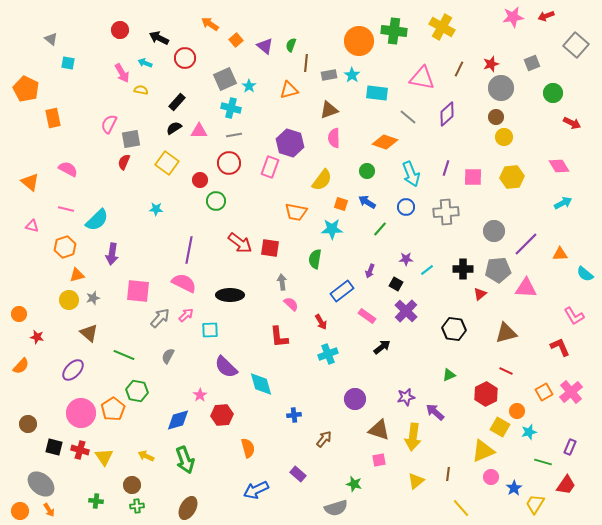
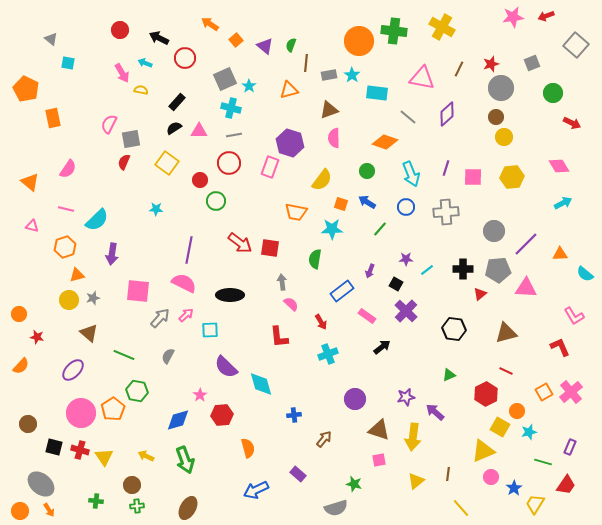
pink semicircle at (68, 169): rotated 96 degrees clockwise
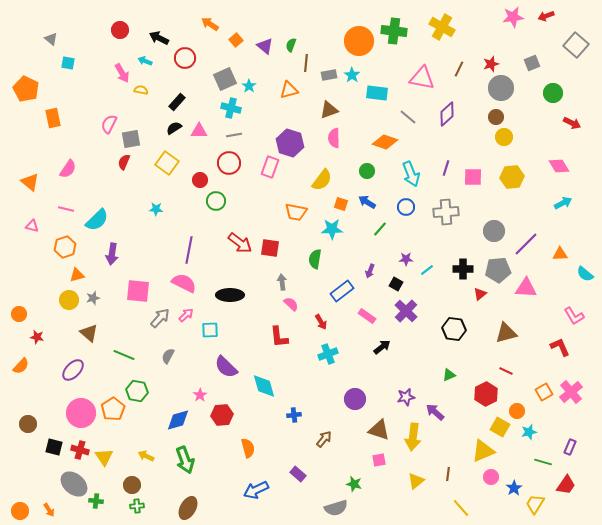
cyan arrow at (145, 63): moved 2 px up
cyan diamond at (261, 384): moved 3 px right, 2 px down
gray ellipse at (41, 484): moved 33 px right
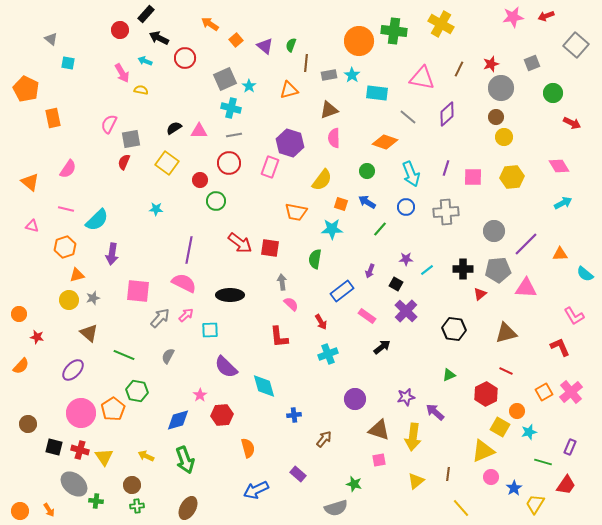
yellow cross at (442, 27): moved 1 px left, 3 px up
black rectangle at (177, 102): moved 31 px left, 88 px up
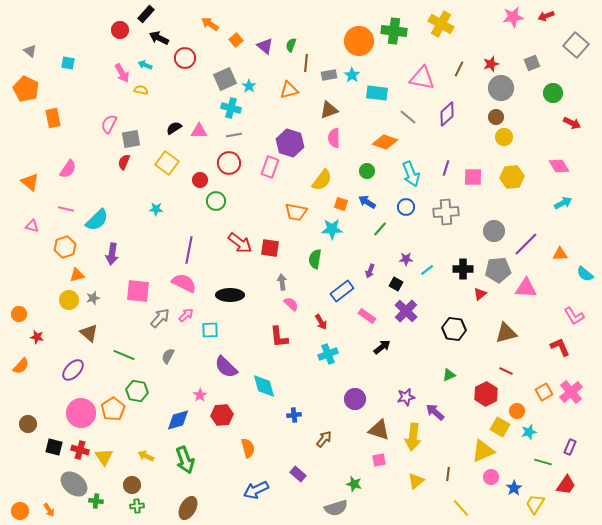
gray triangle at (51, 39): moved 21 px left, 12 px down
cyan arrow at (145, 61): moved 4 px down
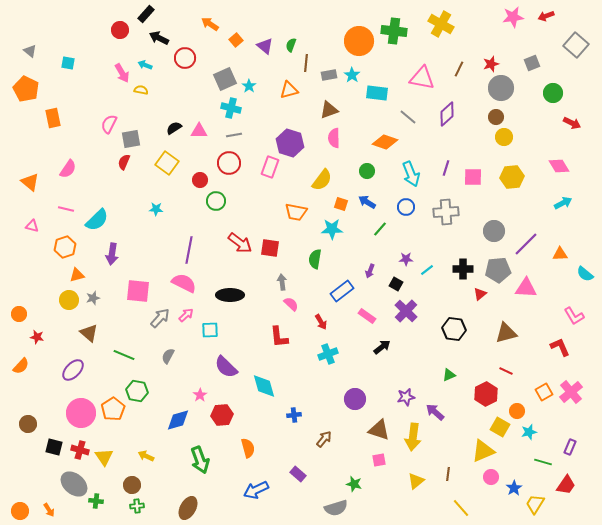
green arrow at (185, 460): moved 15 px right
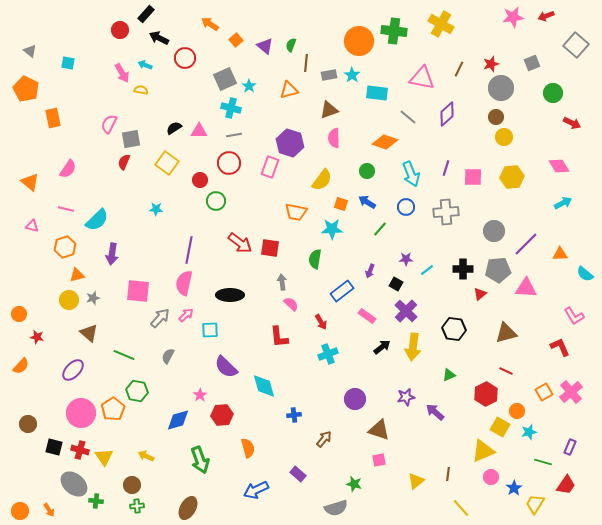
pink semicircle at (184, 283): rotated 105 degrees counterclockwise
yellow arrow at (413, 437): moved 90 px up
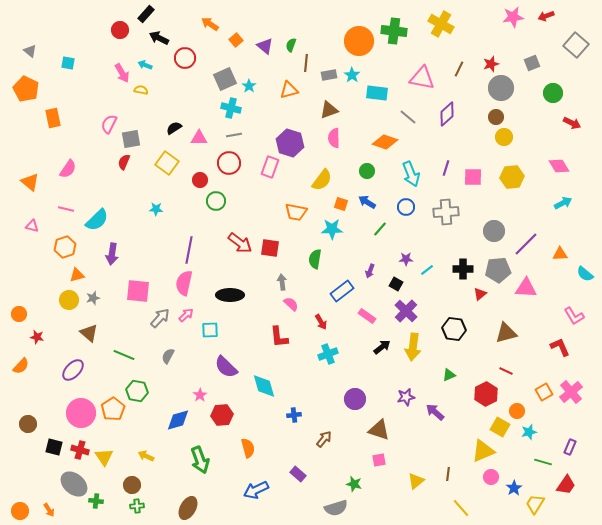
pink triangle at (199, 131): moved 7 px down
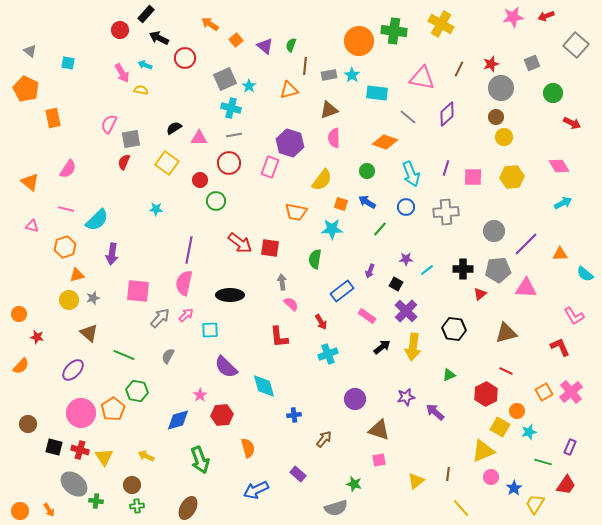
brown line at (306, 63): moved 1 px left, 3 px down
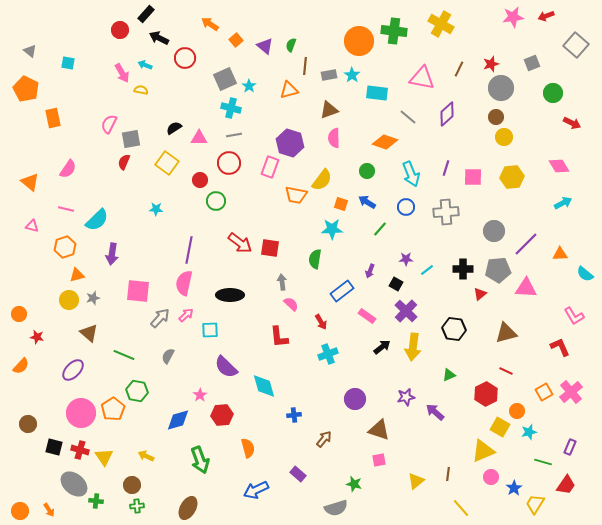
orange trapezoid at (296, 212): moved 17 px up
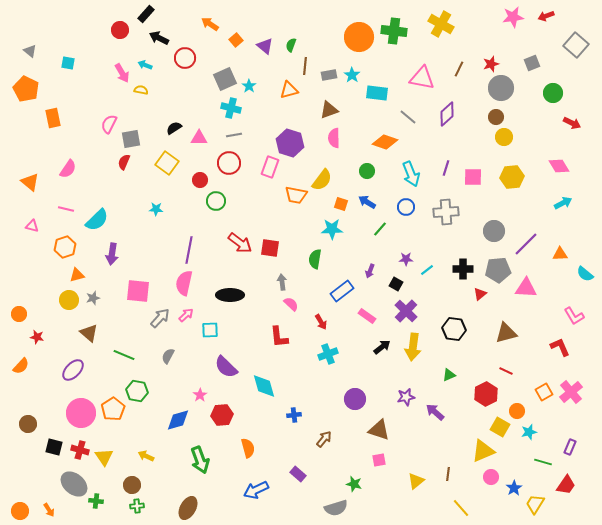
orange circle at (359, 41): moved 4 px up
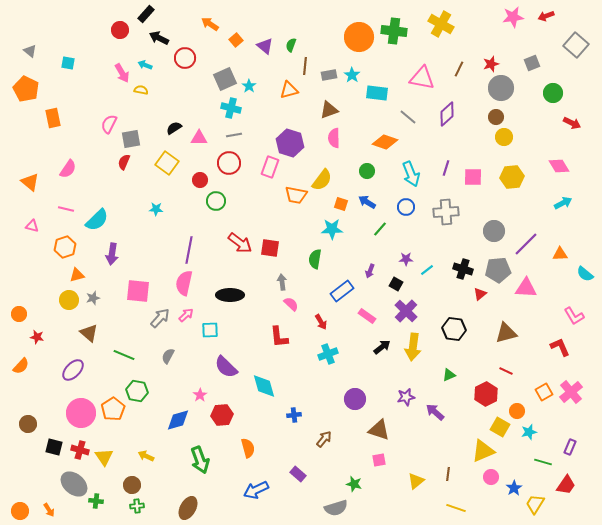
black cross at (463, 269): rotated 18 degrees clockwise
yellow line at (461, 508): moved 5 px left; rotated 30 degrees counterclockwise
